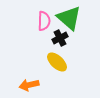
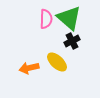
pink semicircle: moved 2 px right, 2 px up
black cross: moved 12 px right, 3 px down
orange arrow: moved 17 px up
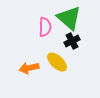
pink semicircle: moved 1 px left, 8 px down
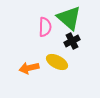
yellow ellipse: rotated 15 degrees counterclockwise
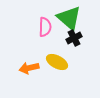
black cross: moved 2 px right, 3 px up
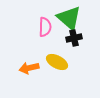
black cross: rotated 14 degrees clockwise
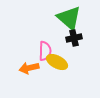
pink semicircle: moved 24 px down
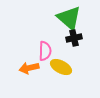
yellow ellipse: moved 4 px right, 5 px down
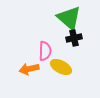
orange arrow: moved 1 px down
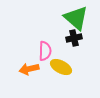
green triangle: moved 7 px right
